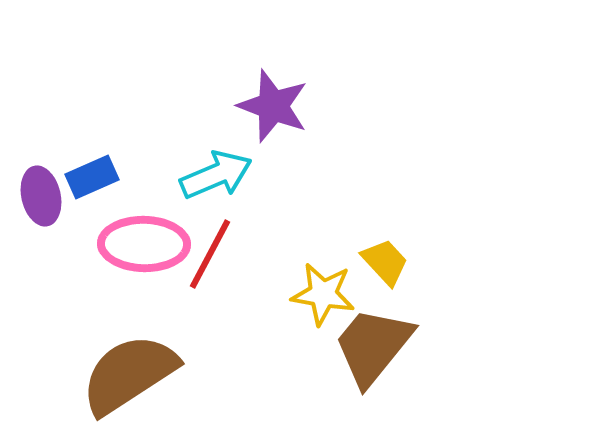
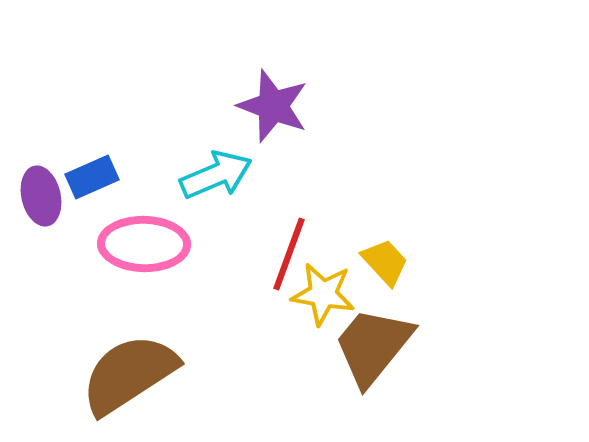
red line: moved 79 px right; rotated 8 degrees counterclockwise
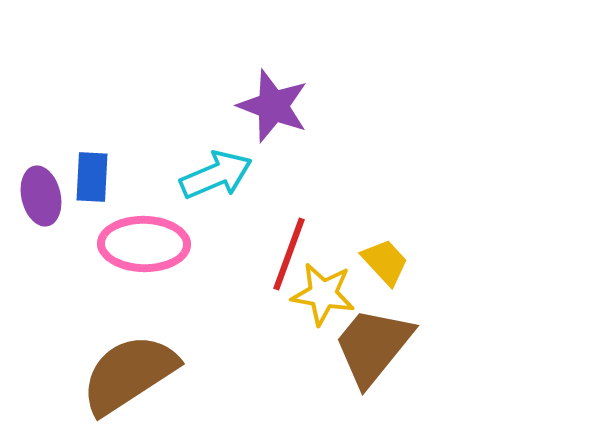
blue rectangle: rotated 63 degrees counterclockwise
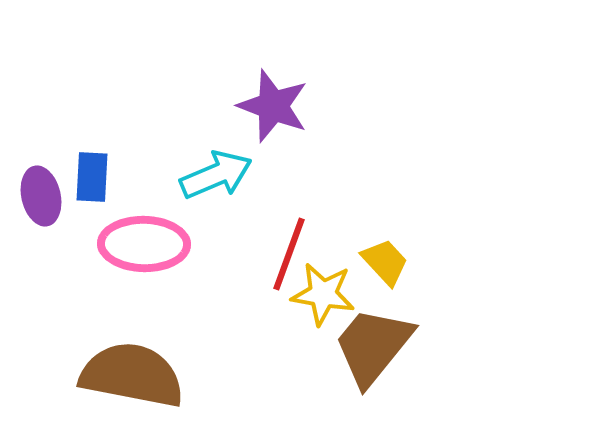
brown semicircle: moved 3 px right, 1 px down; rotated 44 degrees clockwise
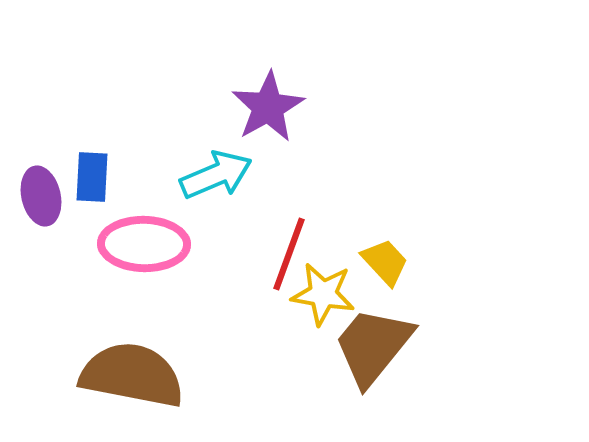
purple star: moved 5 px left, 1 px down; rotated 22 degrees clockwise
